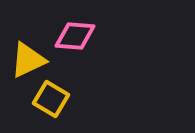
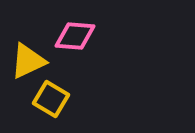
yellow triangle: moved 1 px down
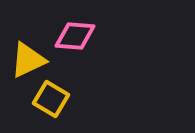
yellow triangle: moved 1 px up
